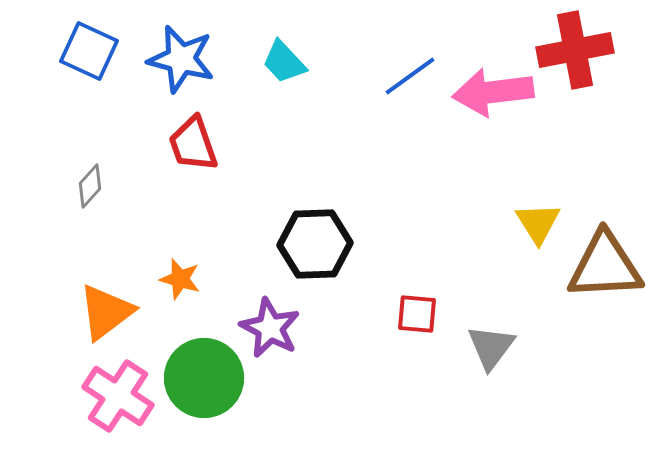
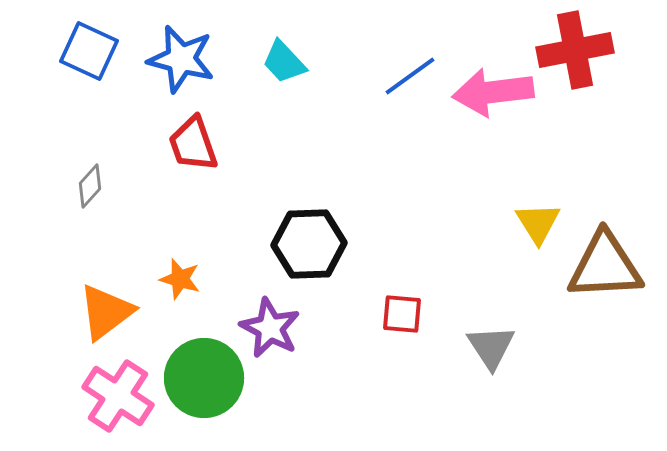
black hexagon: moved 6 px left
red square: moved 15 px left
gray triangle: rotated 10 degrees counterclockwise
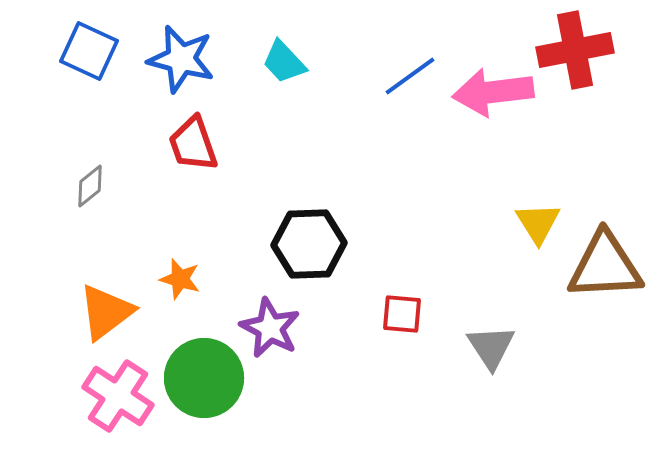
gray diamond: rotated 9 degrees clockwise
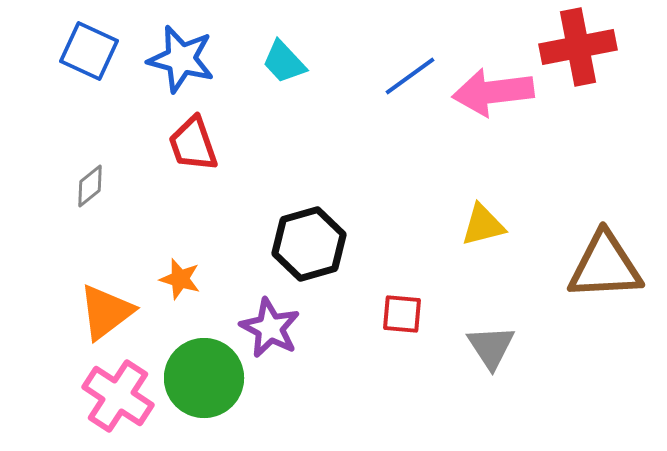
red cross: moved 3 px right, 3 px up
yellow triangle: moved 55 px left, 2 px down; rotated 48 degrees clockwise
black hexagon: rotated 14 degrees counterclockwise
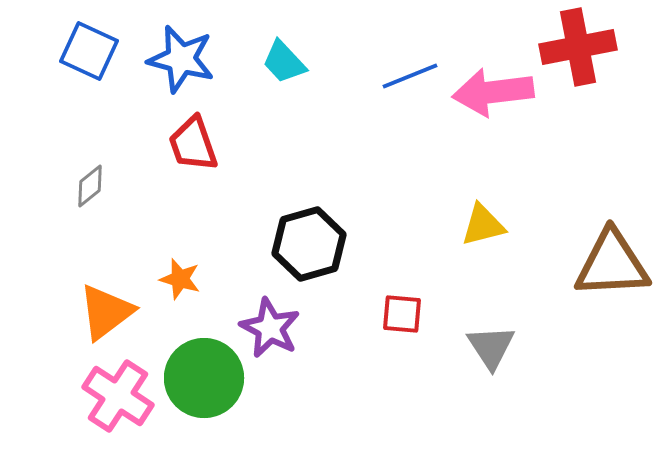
blue line: rotated 14 degrees clockwise
brown triangle: moved 7 px right, 2 px up
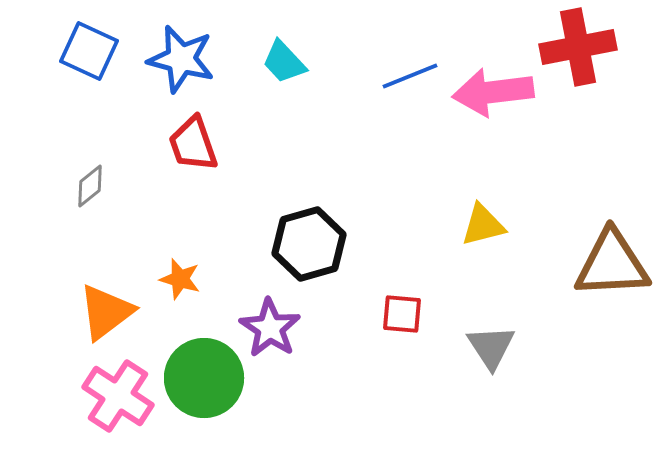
purple star: rotated 6 degrees clockwise
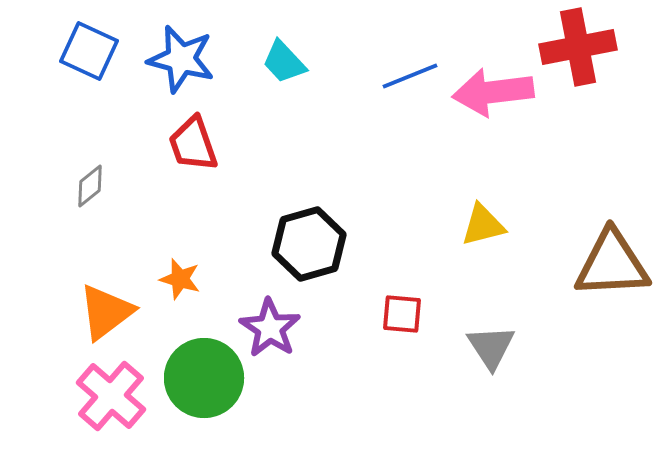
pink cross: moved 7 px left; rotated 8 degrees clockwise
